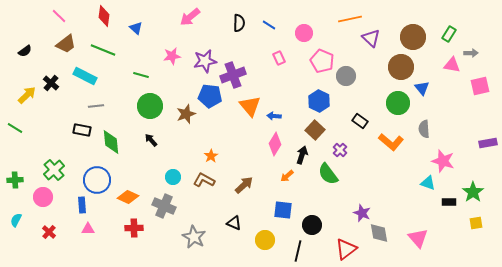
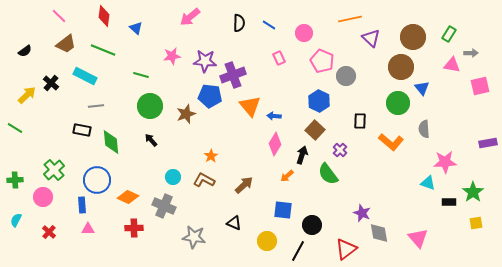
purple star at (205, 61): rotated 15 degrees clockwise
black rectangle at (360, 121): rotated 56 degrees clockwise
pink star at (443, 161): moved 2 px right, 1 px down; rotated 20 degrees counterclockwise
gray star at (194, 237): rotated 20 degrees counterclockwise
yellow circle at (265, 240): moved 2 px right, 1 px down
black line at (298, 251): rotated 15 degrees clockwise
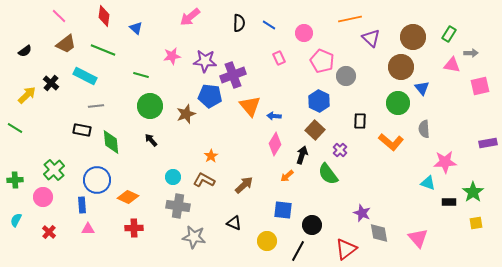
gray cross at (164, 206): moved 14 px right; rotated 15 degrees counterclockwise
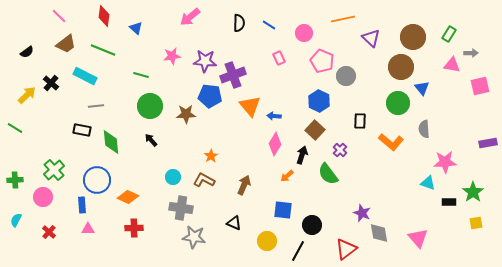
orange line at (350, 19): moved 7 px left
black semicircle at (25, 51): moved 2 px right, 1 px down
brown star at (186, 114): rotated 18 degrees clockwise
brown arrow at (244, 185): rotated 24 degrees counterclockwise
gray cross at (178, 206): moved 3 px right, 2 px down
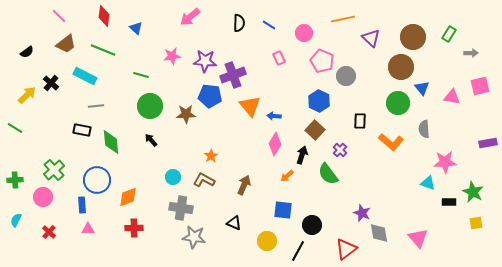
pink triangle at (452, 65): moved 32 px down
green star at (473, 192): rotated 10 degrees counterclockwise
orange diamond at (128, 197): rotated 45 degrees counterclockwise
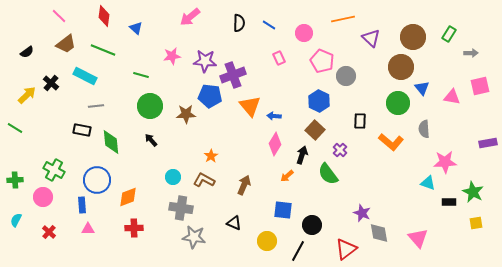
green cross at (54, 170): rotated 20 degrees counterclockwise
